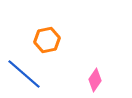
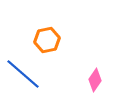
blue line: moved 1 px left
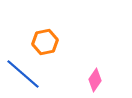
orange hexagon: moved 2 px left, 2 px down
